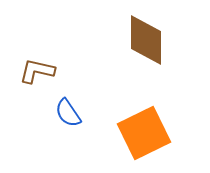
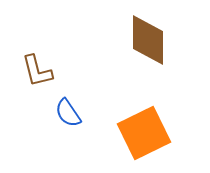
brown diamond: moved 2 px right
brown L-shape: rotated 117 degrees counterclockwise
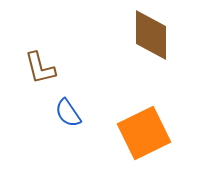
brown diamond: moved 3 px right, 5 px up
brown L-shape: moved 3 px right, 3 px up
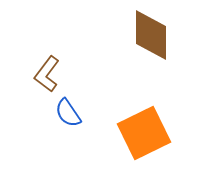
brown L-shape: moved 7 px right, 6 px down; rotated 51 degrees clockwise
